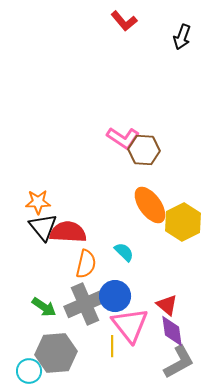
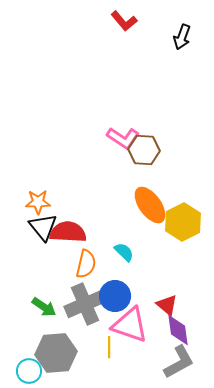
pink triangle: rotated 33 degrees counterclockwise
purple diamond: moved 6 px right, 1 px up
yellow line: moved 3 px left, 1 px down
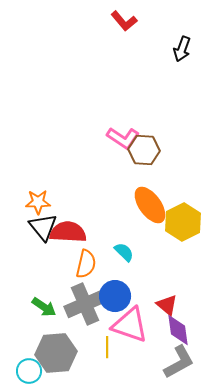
black arrow: moved 12 px down
yellow line: moved 2 px left
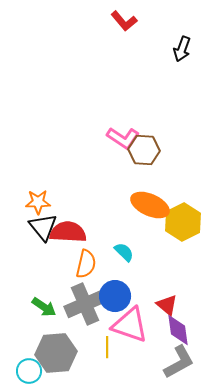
orange ellipse: rotated 30 degrees counterclockwise
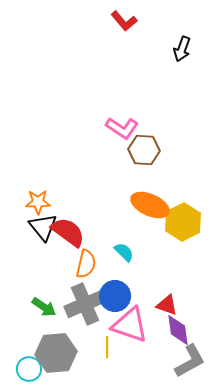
pink L-shape: moved 1 px left, 10 px up
red semicircle: rotated 33 degrees clockwise
red triangle: rotated 20 degrees counterclockwise
gray L-shape: moved 11 px right, 1 px up
cyan circle: moved 2 px up
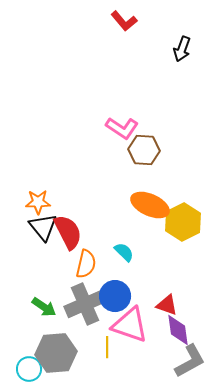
red semicircle: rotated 27 degrees clockwise
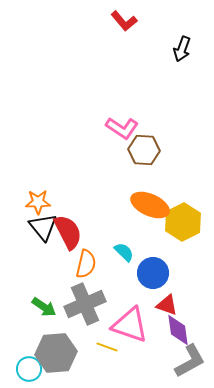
blue circle: moved 38 px right, 23 px up
yellow line: rotated 70 degrees counterclockwise
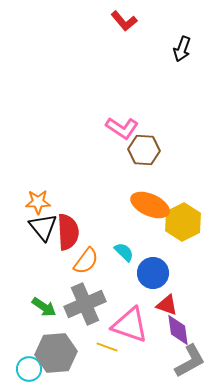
red semicircle: rotated 24 degrees clockwise
orange semicircle: moved 3 px up; rotated 24 degrees clockwise
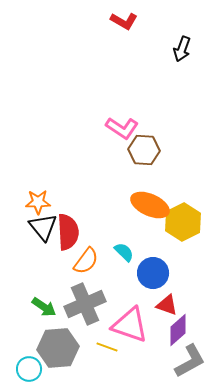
red L-shape: rotated 20 degrees counterclockwise
purple diamond: rotated 56 degrees clockwise
gray hexagon: moved 2 px right, 5 px up
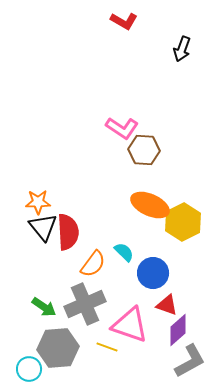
orange semicircle: moved 7 px right, 3 px down
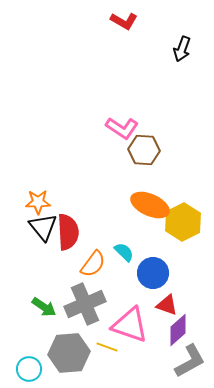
gray hexagon: moved 11 px right, 5 px down
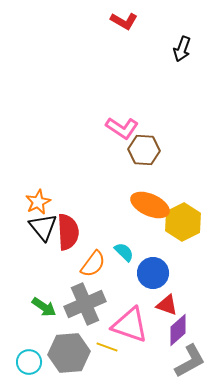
orange star: rotated 25 degrees counterclockwise
cyan circle: moved 7 px up
